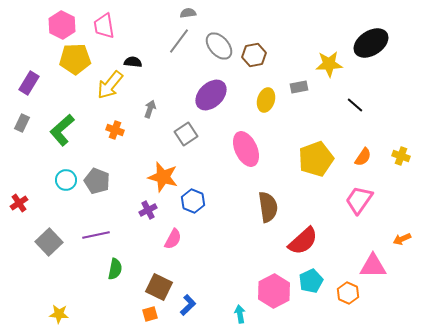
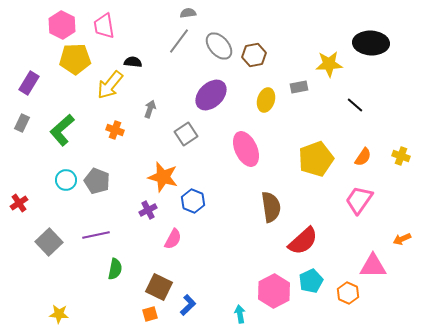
black ellipse at (371, 43): rotated 36 degrees clockwise
brown semicircle at (268, 207): moved 3 px right
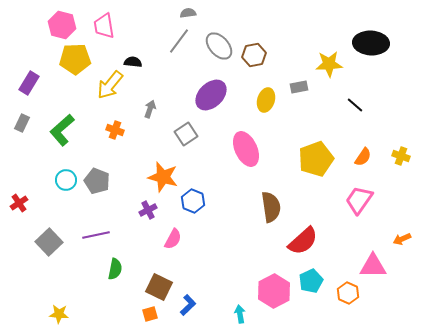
pink hexagon at (62, 25): rotated 12 degrees counterclockwise
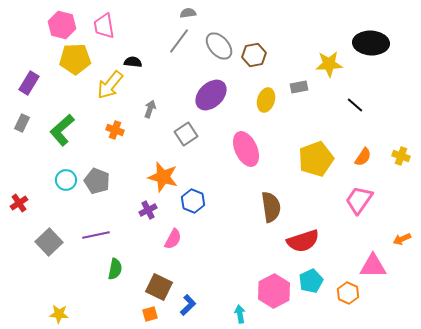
red semicircle at (303, 241): rotated 24 degrees clockwise
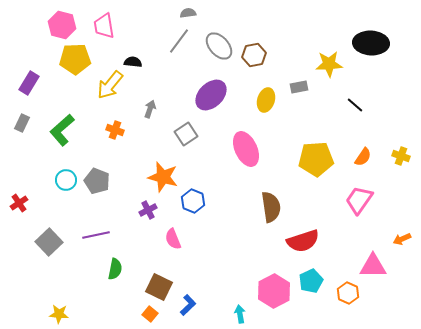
yellow pentagon at (316, 159): rotated 16 degrees clockwise
pink semicircle at (173, 239): rotated 130 degrees clockwise
orange square at (150, 314): rotated 35 degrees counterclockwise
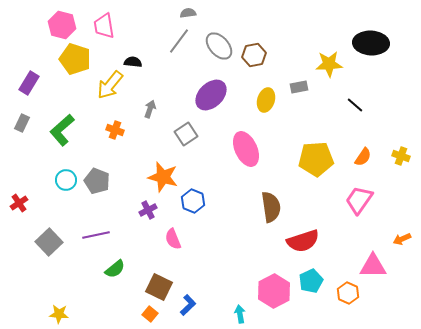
yellow pentagon at (75, 59): rotated 20 degrees clockwise
green semicircle at (115, 269): rotated 40 degrees clockwise
